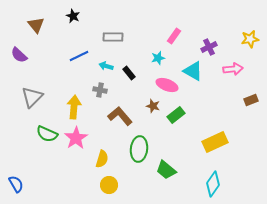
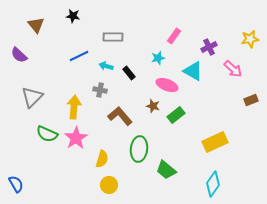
black star: rotated 16 degrees counterclockwise
pink arrow: rotated 48 degrees clockwise
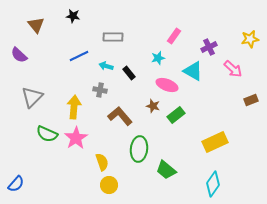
yellow semicircle: moved 3 px down; rotated 36 degrees counterclockwise
blue semicircle: rotated 72 degrees clockwise
